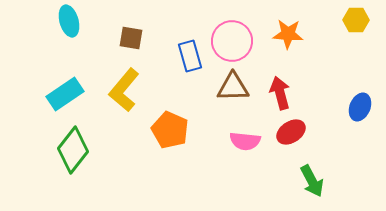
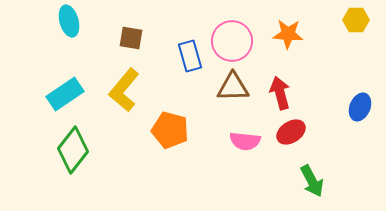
orange pentagon: rotated 9 degrees counterclockwise
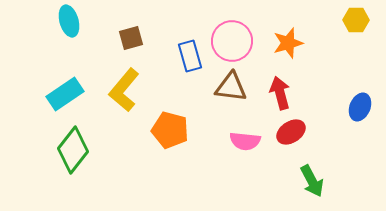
orange star: moved 9 px down; rotated 20 degrees counterclockwise
brown square: rotated 25 degrees counterclockwise
brown triangle: moved 2 px left; rotated 8 degrees clockwise
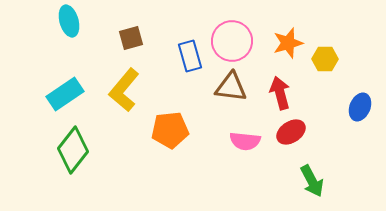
yellow hexagon: moved 31 px left, 39 px down
orange pentagon: rotated 21 degrees counterclockwise
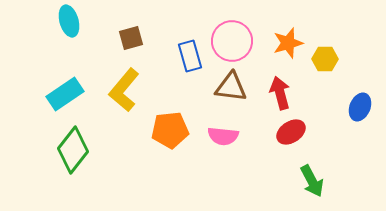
pink semicircle: moved 22 px left, 5 px up
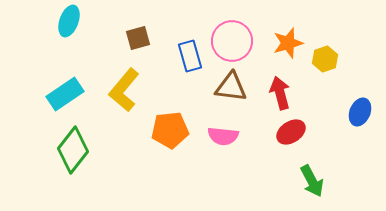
cyan ellipse: rotated 36 degrees clockwise
brown square: moved 7 px right
yellow hexagon: rotated 20 degrees counterclockwise
blue ellipse: moved 5 px down
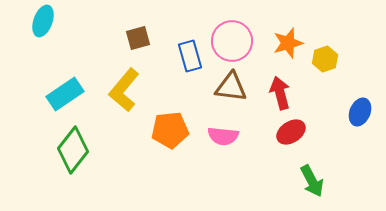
cyan ellipse: moved 26 px left
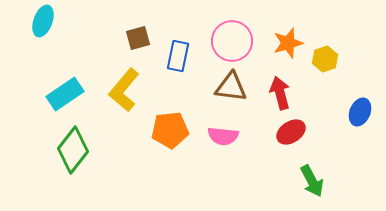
blue rectangle: moved 12 px left; rotated 28 degrees clockwise
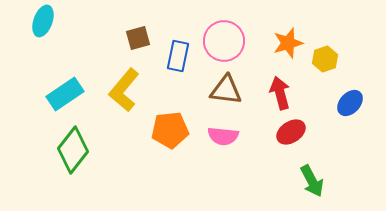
pink circle: moved 8 px left
brown triangle: moved 5 px left, 3 px down
blue ellipse: moved 10 px left, 9 px up; rotated 20 degrees clockwise
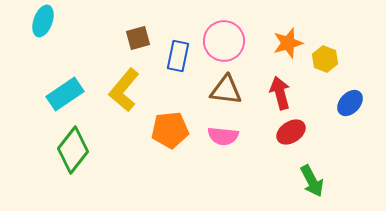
yellow hexagon: rotated 20 degrees counterclockwise
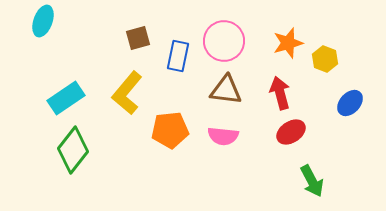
yellow L-shape: moved 3 px right, 3 px down
cyan rectangle: moved 1 px right, 4 px down
